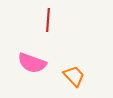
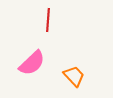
pink semicircle: rotated 64 degrees counterclockwise
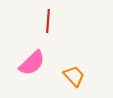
red line: moved 1 px down
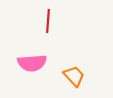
pink semicircle: rotated 40 degrees clockwise
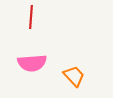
red line: moved 17 px left, 4 px up
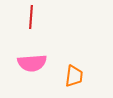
orange trapezoid: rotated 50 degrees clockwise
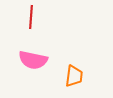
pink semicircle: moved 1 px right, 3 px up; rotated 16 degrees clockwise
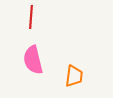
pink semicircle: rotated 64 degrees clockwise
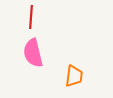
pink semicircle: moved 7 px up
